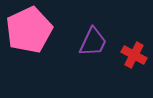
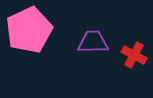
purple trapezoid: rotated 116 degrees counterclockwise
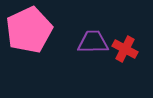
red cross: moved 9 px left, 6 px up
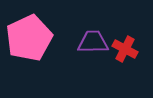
pink pentagon: moved 8 px down
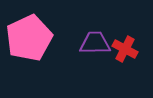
purple trapezoid: moved 2 px right, 1 px down
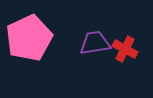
purple trapezoid: rotated 8 degrees counterclockwise
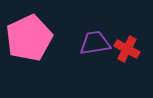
red cross: moved 2 px right
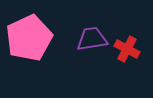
purple trapezoid: moved 3 px left, 4 px up
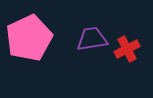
red cross: rotated 35 degrees clockwise
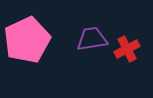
pink pentagon: moved 2 px left, 2 px down
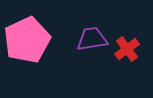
red cross: rotated 10 degrees counterclockwise
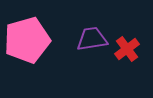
pink pentagon: rotated 9 degrees clockwise
